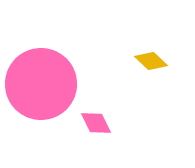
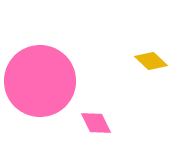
pink circle: moved 1 px left, 3 px up
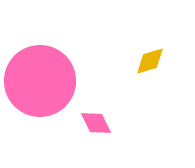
yellow diamond: moved 1 px left; rotated 60 degrees counterclockwise
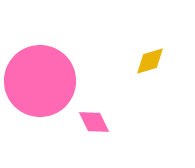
pink diamond: moved 2 px left, 1 px up
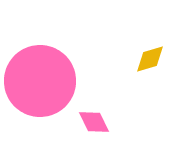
yellow diamond: moved 2 px up
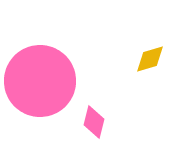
pink diamond: rotated 40 degrees clockwise
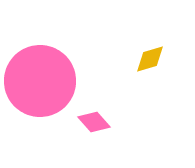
pink diamond: rotated 56 degrees counterclockwise
